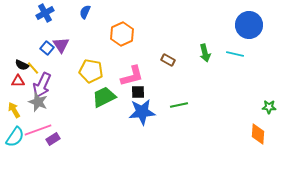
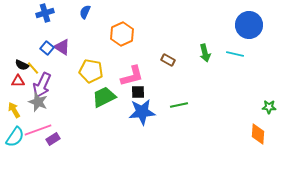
blue cross: rotated 12 degrees clockwise
purple triangle: moved 1 px right, 2 px down; rotated 24 degrees counterclockwise
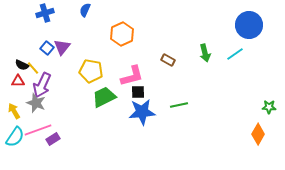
blue semicircle: moved 2 px up
purple triangle: rotated 36 degrees clockwise
cyan line: rotated 48 degrees counterclockwise
gray star: moved 2 px left, 1 px down
yellow arrow: moved 1 px down
orange diamond: rotated 25 degrees clockwise
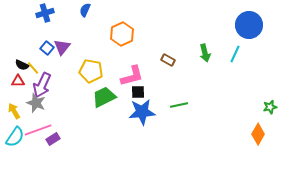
cyan line: rotated 30 degrees counterclockwise
green star: moved 1 px right; rotated 16 degrees counterclockwise
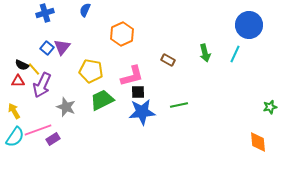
yellow line: moved 1 px right, 1 px down
green trapezoid: moved 2 px left, 3 px down
gray star: moved 30 px right, 4 px down
orange diamond: moved 8 px down; rotated 35 degrees counterclockwise
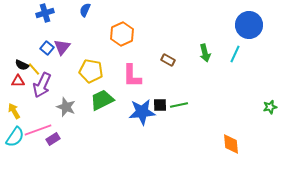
pink L-shape: rotated 105 degrees clockwise
black square: moved 22 px right, 13 px down
orange diamond: moved 27 px left, 2 px down
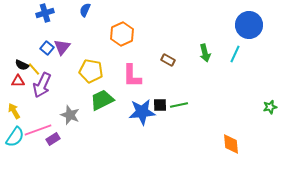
gray star: moved 4 px right, 8 px down
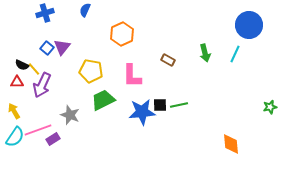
red triangle: moved 1 px left, 1 px down
green trapezoid: moved 1 px right
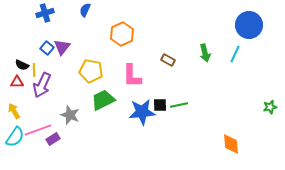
yellow line: moved 1 px down; rotated 40 degrees clockwise
